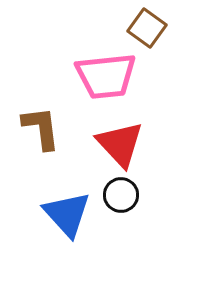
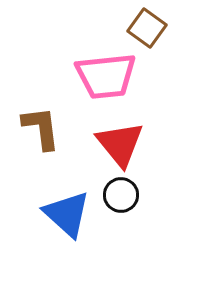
red triangle: rotated 4 degrees clockwise
blue triangle: rotated 6 degrees counterclockwise
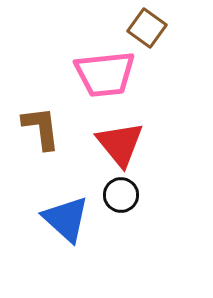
pink trapezoid: moved 1 px left, 2 px up
blue triangle: moved 1 px left, 5 px down
